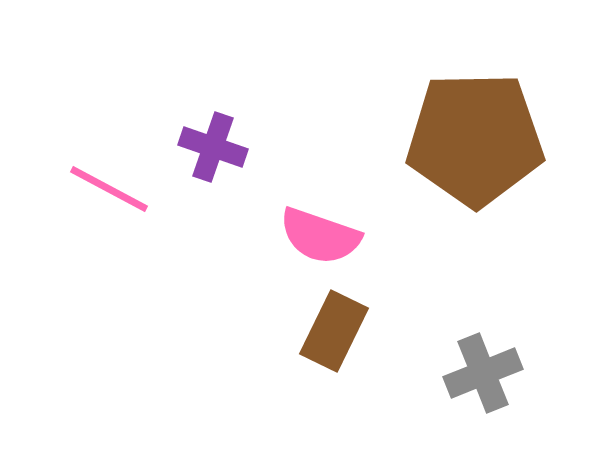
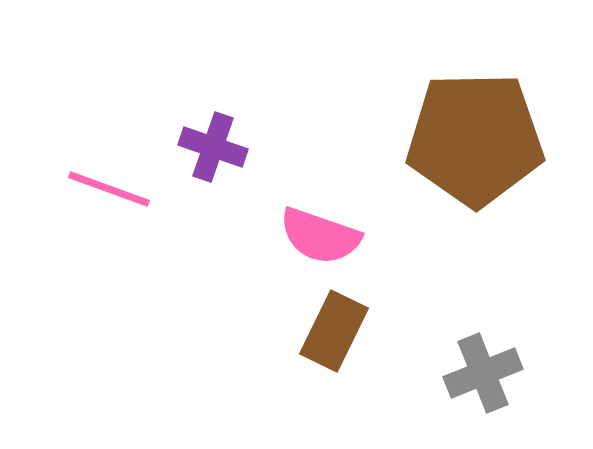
pink line: rotated 8 degrees counterclockwise
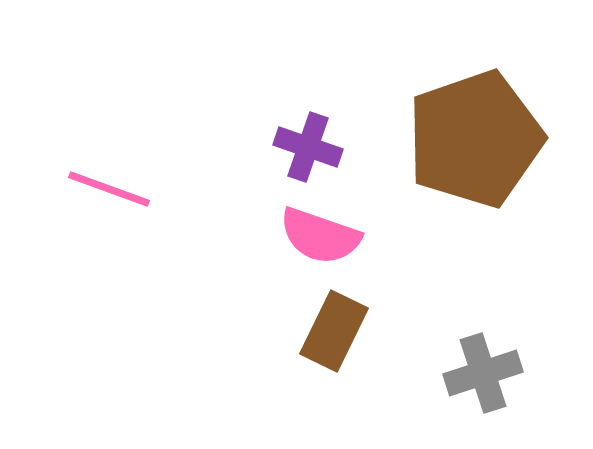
brown pentagon: rotated 18 degrees counterclockwise
purple cross: moved 95 px right
gray cross: rotated 4 degrees clockwise
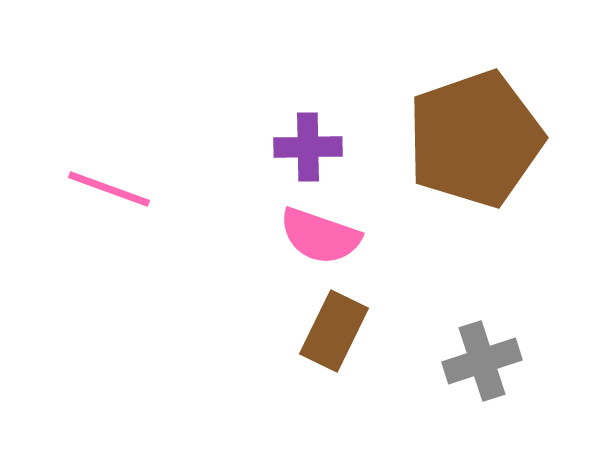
purple cross: rotated 20 degrees counterclockwise
gray cross: moved 1 px left, 12 px up
